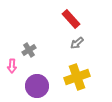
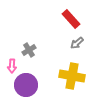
yellow cross: moved 5 px left, 1 px up; rotated 30 degrees clockwise
purple circle: moved 11 px left, 1 px up
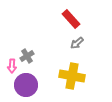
gray cross: moved 2 px left, 6 px down
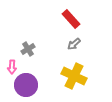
gray arrow: moved 3 px left, 1 px down
gray cross: moved 1 px right, 7 px up
pink arrow: moved 1 px down
yellow cross: moved 2 px right; rotated 15 degrees clockwise
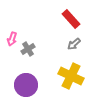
pink arrow: moved 28 px up; rotated 16 degrees clockwise
yellow cross: moved 3 px left
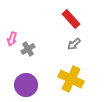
yellow cross: moved 3 px down
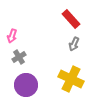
pink arrow: moved 3 px up
gray arrow: rotated 24 degrees counterclockwise
gray cross: moved 9 px left, 8 px down
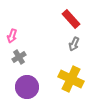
purple circle: moved 1 px right, 2 px down
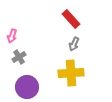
yellow cross: moved 6 px up; rotated 30 degrees counterclockwise
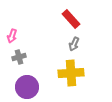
gray cross: rotated 16 degrees clockwise
